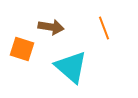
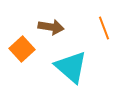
orange square: rotated 30 degrees clockwise
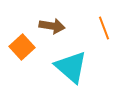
brown arrow: moved 1 px right, 1 px up
orange square: moved 2 px up
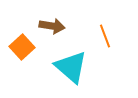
orange line: moved 1 px right, 8 px down
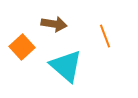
brown arrow: moved 2 px right, 2 px up
cyan triangle: moved 5 px left, 1 px up
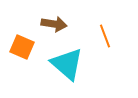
orange square: rotated 25 degrees counterclockwise
cyan triangle: moved 1 px right, 2 px up
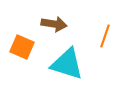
orange line: rotated 40 degrees clockwise
cyan triangle: rotated 24 degrees counterclockwise
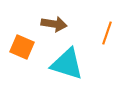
orange line: moved 2 px right, 3 px up
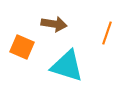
cyan triangle: moved 2 px down
